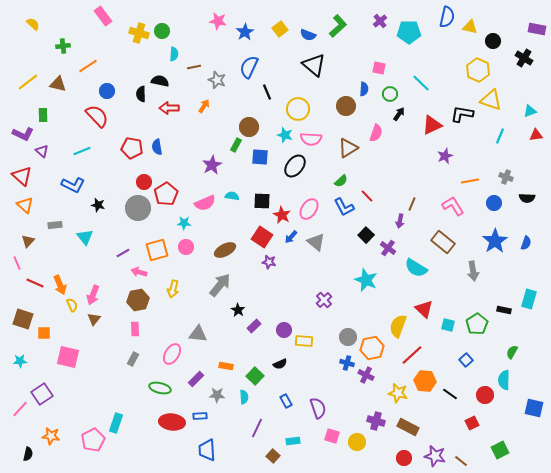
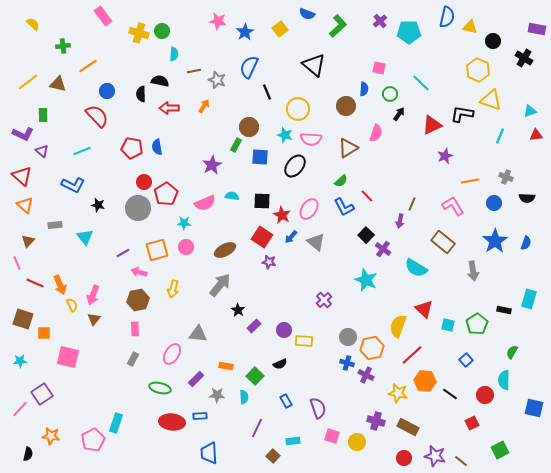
blue semicircle at (308, 35): moved 1 px left, 21 px up
brown line at (194, 67): moved 4 px down
purple cross at (388, 248): moved 5 px left, 1 px down
blue trapezoid at (207, 450): moved 2 px right, 3 px down
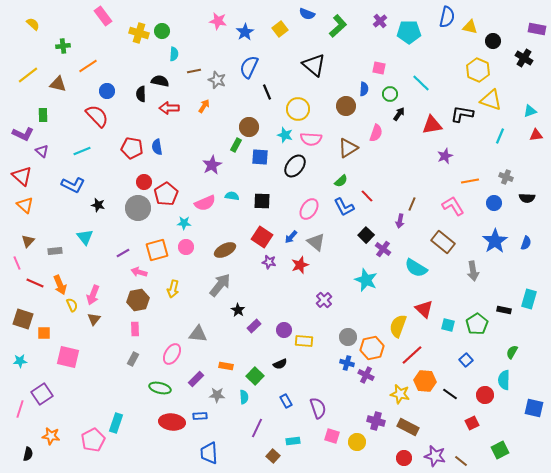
yellow line at (28, 82): moved 7 px up
red triangle at (432, 125): rotated 15 degrees clockwise
red star at (282, 215): moved 18 px right, 50 px down; rotated 24 degrees clockwise
gray rectangle at (55, 225): moved 26 px down
yellow star at (398, 393): moved 2 px right, 1 px down
pink line at (20, 409): rotated 24 degrees counterclockwise
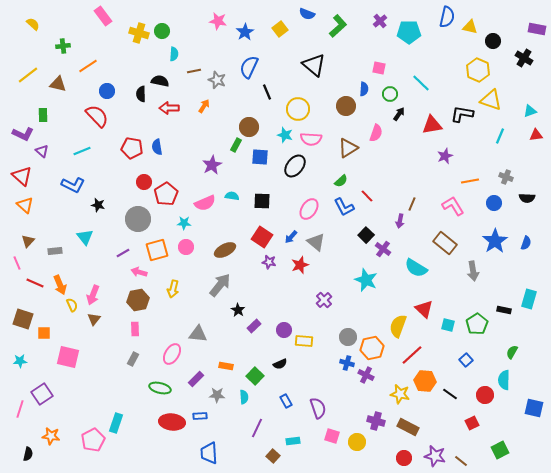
gray circle at (138, 208): moved 11 px down
brown rectangle at (443, 242): moved 2 px right, 1 px down
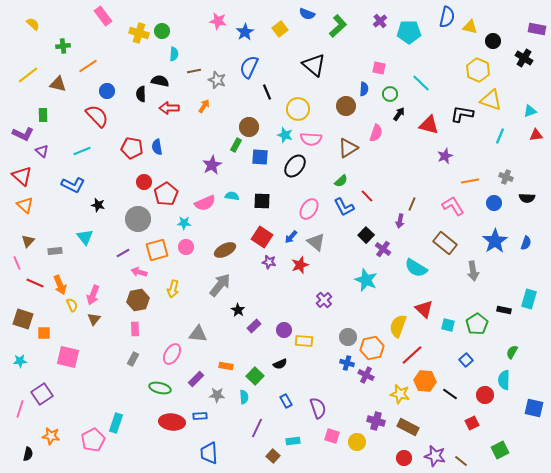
red triangle at (432, 125): moved 3 px left; rotated 25 degrees clockwise
